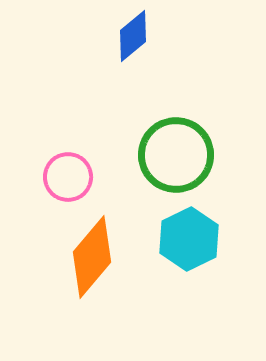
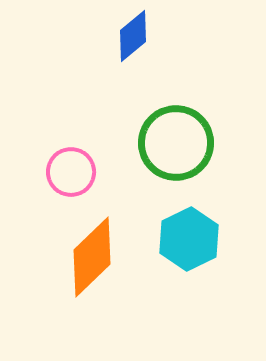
green circle: moved 12 px up
pink circle: moved 3 px right, 5 px up
orange diamond: rotated 6 degrees clockwise
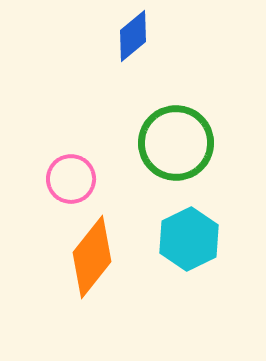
pink circle: moved 7 px down
orange diamond: rotated 8 degrees counterclockwise
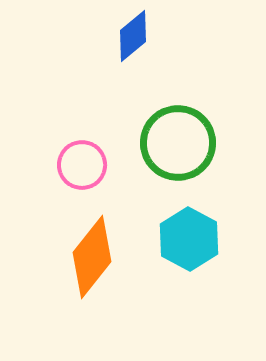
green circle: moved 2 px right
pink circle: moved 11 px right, 14 px up
cyan hexagon: rotated 6 degrees counterclockwise
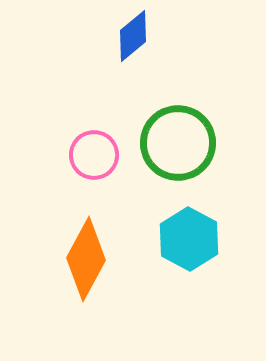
pink circle: moved 12 px right, 10 px up
orange diamond: moved 6 px left, 2 px down; rotated 10 degrees counterclockwise
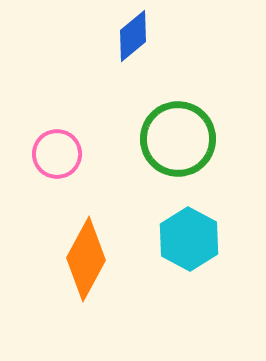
green circle: moved 4 px up
pink circle: moved 37 px left, 1 px up
